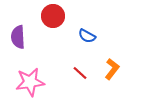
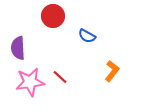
purple semicircle: moved 11 px down
orange L-shape: moved 2 px down
red line: moved 20 px left, 4 px down
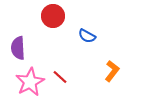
pink star: rotated 20 degrees counterclockwise
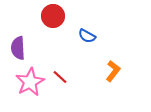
orange L-shape: moved 1 px right
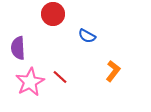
red circle: moved 2 px up
